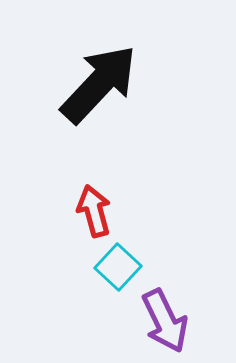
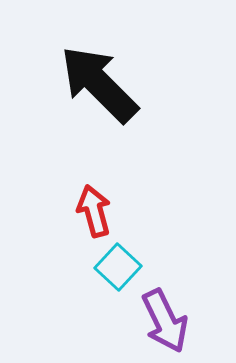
black arrow: rotated 88 degrees counterclockwise
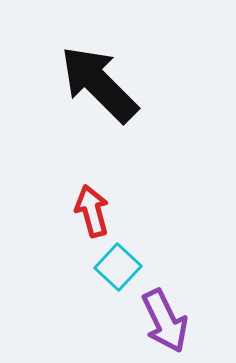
red arrow: moved 2 px left
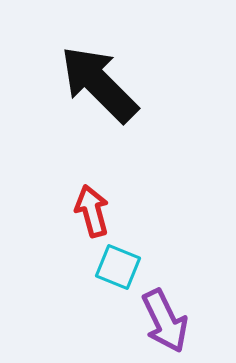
cyan square: rotated 21 degrees counterclockwise
